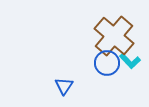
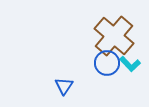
cyan L-shape: moved 3 px down
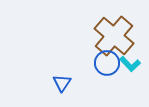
blue triangle: moved 2 px left, 3 px up
